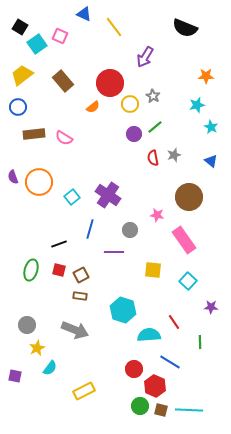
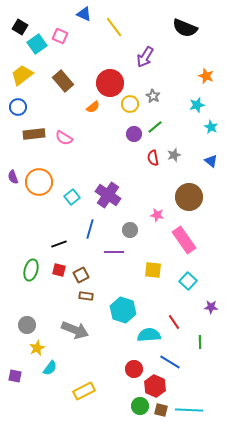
orange star at (206, 76): rotated 21 degrees clockwise
brown rectangle at (80, 296): moved 6 px right
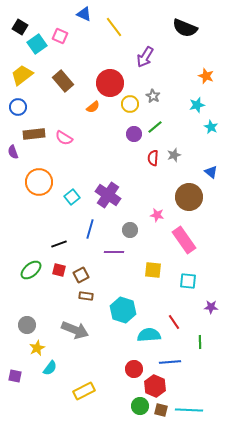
red semicircle at (153, 158): rotated 14 degrees clockwise
blue triangle at (211, 161): moved 11 px down
purple semicircle at (13, 177): moved 25 px up
green ellipse at (31, 270): rotated 35 degrees clockwise
cyan square at (188, 281): rotated 36 degrees counterclockwise
blue line at (170, 362): rotated 35 degrees counterclockwise
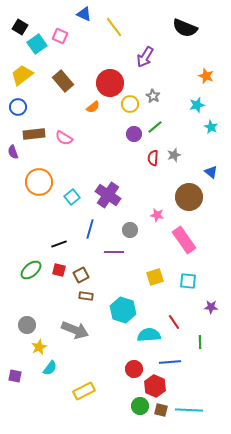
yellow square at (153, 270): moved 2 px right, 7 px down; rotated 24 degrees counterclockwise
yellow star at (37, 348): moved 2 px right, 1 px up
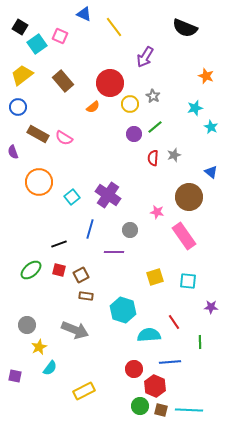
cyan star at (197, 105): moved 2 px left, 3 px down
brown rectangle at (34, 134): moved 4 px right; rotated 35 degrees clockwise
pink star at (157, 215): moved 3 px up
pink rectangle at (184, 240): moved 4 px up
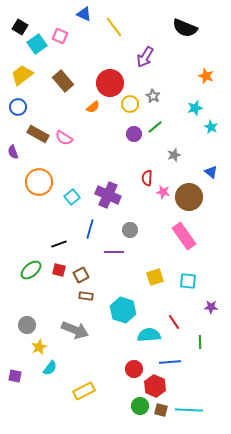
red semicircle at (153, 158): moved 6 px left, 20 px down
purple cross at (108, 195): rotated 10 degrees counterclockwise
pink star at (157, 212): moved 6 px right, 20 px up
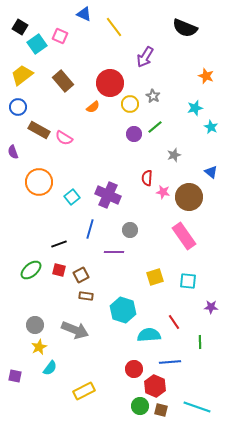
brown rectangle at (38, 134): moved 1 px right, 4 px up
gray circle at (27, 325): moved 8 px right
cyan line at (189, 410): moved 8 px right, 3 px up; rotated 16 degrees clockwise
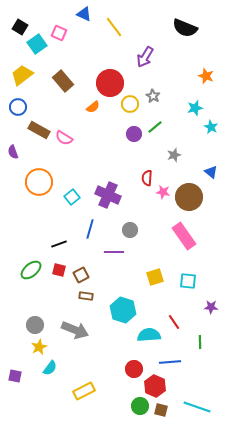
pink square at (60, 36): moved 1 px left, 3 px up
